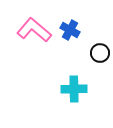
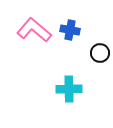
blue cross: rotated 18 degrees counterclockwise
cyan cross: moved 5 px left
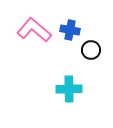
black circle: moved 9 px left, 3 px up
